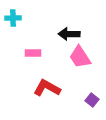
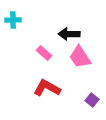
cyan cross: moved 2 px down
pink rectangle: moved 11 px right; rotated 42 degrees clockwise
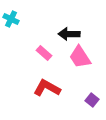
cyan cross: moved 2 px left, 1 px up; rotated 28 degrees clockwise
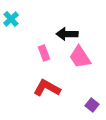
cyan cross: rotated 21 degrees clockwise
black arrow: moved 2 px left
pink rectangle: rotated 28 degrees clockwise
purple square: moved 5 px down
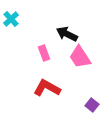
black arrow: rotated 25 degrees clockwise
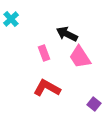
purple square: moved 2 px right, 1 px up
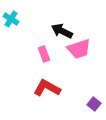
cyan cross: rotated 14 degrees counterclockwise
black arrow: moved 5 px left, 3 px up
pink rectangle: moved 1 px down
pink trapezoid: moved 1 px left, 8 px up; rotated 75 degrees counterclockwise
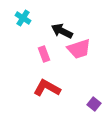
cyan cross: moved 12 px right, 1 px up
